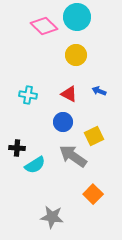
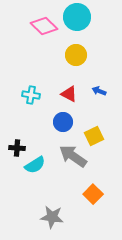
cyan cross: moved 3 px right
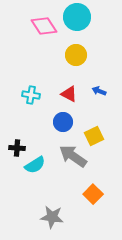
pink diamond: rotated 12 degrees clockwise
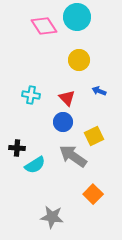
yellow circle: moved 3 px right, 5 px down
red triangle: moved 2 px left, 4 px down; rotated 18 degrees clockwise
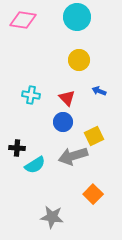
pink diamond: moved 21 px left, 6 px up; rotated 48 degrees counterclockwise
gray arrow: rotated 52 degrees counterclockwise
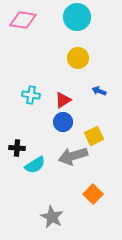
yellow circle: moved 1 px left, 2 px up
red triangle: moved 4 px left, 2 px down; rotated 42 degrees clockwise
gray star: rotated 20 degrees clockwise
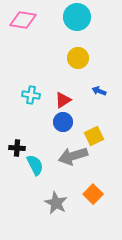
cyan semicircle: rotated 85 degrees counterclockwise
gray star: moved 4 px right, 14 px up
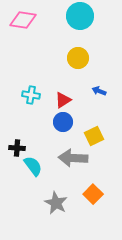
cyan circle: moved 3 px right, 1 px up
gray arrow: moved 2 px down; rotated 20 degrees clockwise
cyan semicircle: moved 2 px left, 1 px down; rotated 10 degrees counterclockwise
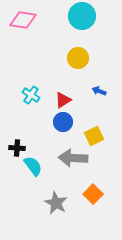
cyan circle: moved 2 px right
cyan cross: rotated 24 degrees clockwise
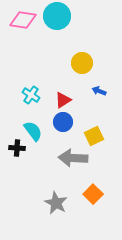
cyan circle: moved 25 px left
yellow circle: moved 4 px right, 5 px down
cyan semicircle: moved 35 px up
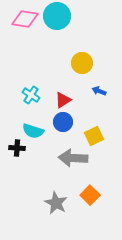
pink diamond: moved 2 px right, 1 px up
cyan semicircle: rotated 145 degrees clockwise
orange square: moved 3 px left, 1 px down
